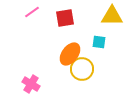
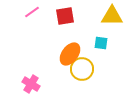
red square: moved 2 px up
cyan square: moved 2 px right, 1 px down
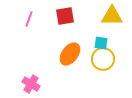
pink line: moved 3 px left, 7 px down; rotated 35 degrees counterclockwise
yellow circle: moved 21 px right, 10 px up
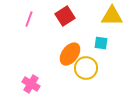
red square: rotated 24 degrees counterclockwise
yellow circle: moved 17 px left, 9 px down
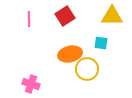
pink line: rotated 21 degrees counterclockwise
orange ellipse: rotated 40 degrees clockwise
yellow circle: moved 1 px right, 1 px down
pink cross: rotated 12 degrees counterclockwise
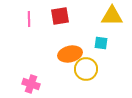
red square: moved 5 px left; rotated 24 degrees clockwise
yellow circle: moved 1 px left
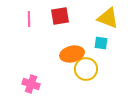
yellow triangle: moved 4 px left, 2 px down; rotated 20 degrees clockwise
orange ellipse: moved 2 px right
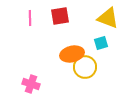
pink line: moved 1 px right, 1 px up
cyan square: rotated 24 degrees counterclockwise
yellow circle: moved 1 px left, 2 px up
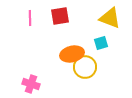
yellow triangle: moved 2 px right
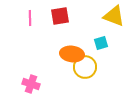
yellow triangle: moved 4 px right, 2 px up
orange ellipse: rotated 20 degrees clockwise
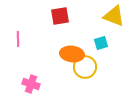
pink line: moved 12 px left, 21 px down
